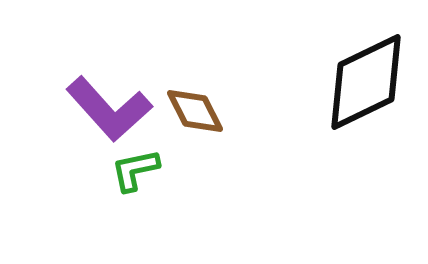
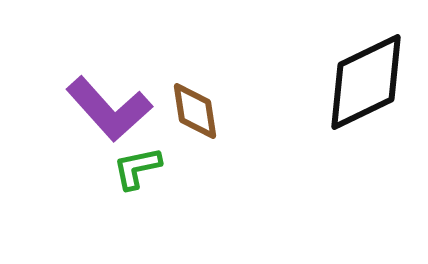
brown diamond: rotated 18 degrees clockwise
green L-shape: moved 2 px right, 2 px up
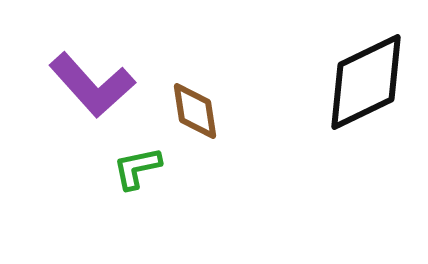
purple L-shape: moved 17 px left, 24 px up
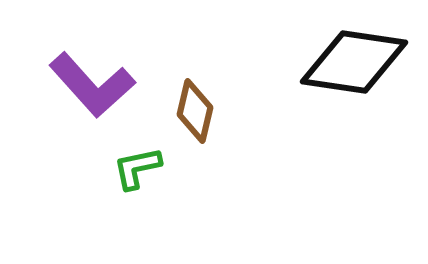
black diamond: moved 12 px left, 20 px up; rotated 34 degrees clockwise
brown diamond: rotated 22 degrees clockwise
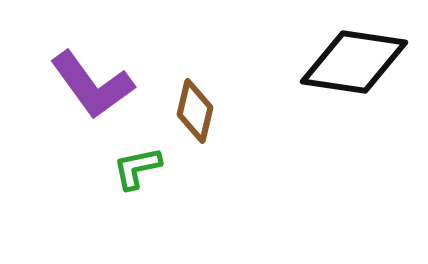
purple L-shape: rotated 6 degrees clockwise
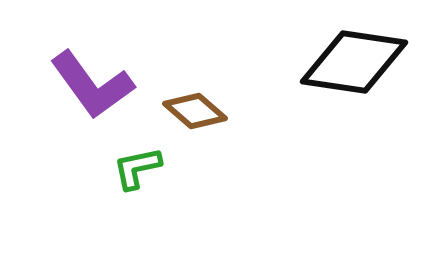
brown diamond: rotated 62 degrees counterclockwise
